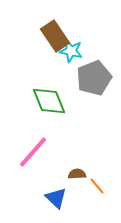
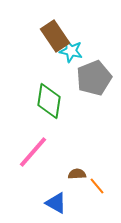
green diamond: rotated 30 degrees clockwise
blue triangle: moved 5 px down; rotated 15 degrees counterclockwise
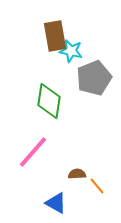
brown rectangle: rotated 24 degrees clockwise
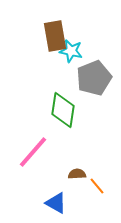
green diamond: moved 14 px right, 9 px down
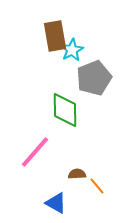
cyan star: moved 1 px right, 1 px up; rotated 30 degrees clockwise
green diamond: moved 2 px right; rotated 9 degrees counterclockwise
pink line: moved 2 px right
